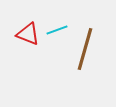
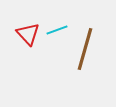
red triangle: rotated 25 degrees clockwise
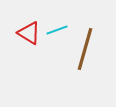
red triangle: moved 1 px right, 1 px up; rotated 15 degrees counterclockwise
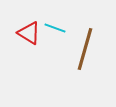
cyan line: moved 2 px left, 2 px up; rotated 40 degrees clockwise
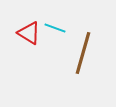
brown line: moved 2 px left, 4 px down
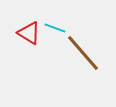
brown line: rotated 57 degrees counterclockwise
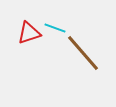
red triangle: rotated 50 degrees counterclockwise
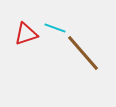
red triangle: moved 3 px left, 1 px down
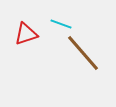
cyan line: moved 6 px right, 4 px up
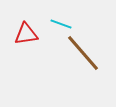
red triangle: rotated 10 degrees clockwise
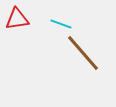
red triangle: moved 9 px left, 15 px up
